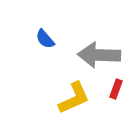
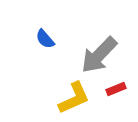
gray arrow: rotated 48 degrees counterclockwise
red rectangle: rotated 48 degrees clockwise
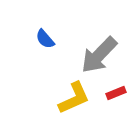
red rectangle: moved 4 px down
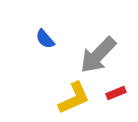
gray arrow: moved 1 px left
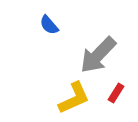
blue semicircle: moved 4 px right, 14 px up
red rectangle: rotated 36 degrees counterclockwise
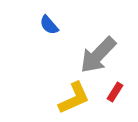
red rectangle: moved 1 px left, 1 px up
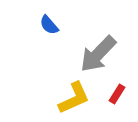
gray arrow: moved 1 px up
red rectangle: moved 2 px right, 2 px down
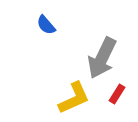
blue semicircle: moved 3 px left
gray arrow: moved 4 px right, 4 px down; rotated 18 degrees counterclockwise
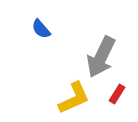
blue semicircle: moved 5 px left, 4 px down
gray arrow: moved 1 px left, 1 px up
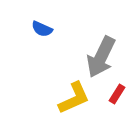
blue semicircle: moved 1 px right; rotated 25 degrees counterclockwise
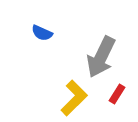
blue semicircle: moved 4 px down
yellow L-shape: rotated 21 degrees counterclockwise
